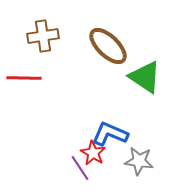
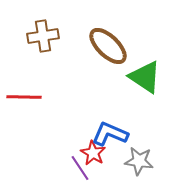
red line: moved 19 px down
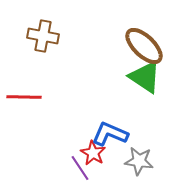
brown cross: rotated 20 degrees clockwise
brown ellipse: moved 36 px right
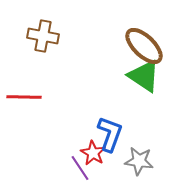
green triangle: moved 1 px left, 1 px up
blue L-shape: rotated 87 degrees clockwise
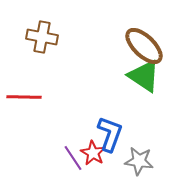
brown cross: moved 1 px left, 1 px down
purple line: moved 7 px left, 10 px up
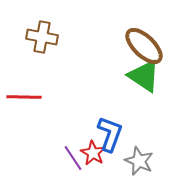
gray star: rotated 16 degrees clockwise
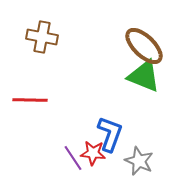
green triangle: rotated 12 degrees counterclockwise
red line: moved 6 px right, 3 px down
red star: rotated 25 degrees counterclockwise
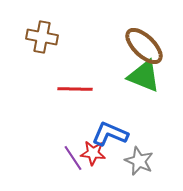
red line: moved 45 px right, 11 px up
blue L-shape: rotated 87 degrees counterclockwise
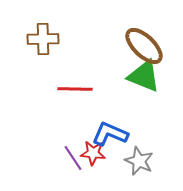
brown cross: moved 1 px right, 2 px down; rotated 12 degrees counterclockwise
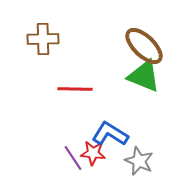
blue L-shape: rotated 9 degrees clockwise
